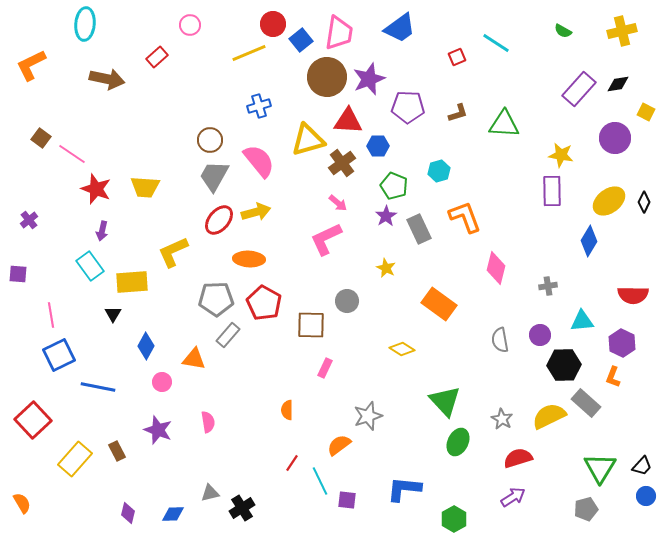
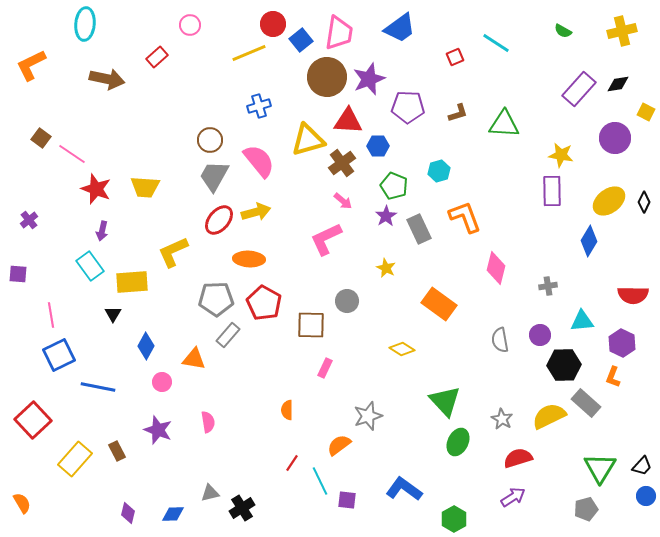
red square at (457, 57): moved 2 px left
pink arrow at (338, 203): moved 5 px right, 2 px up
blue L-shape at (404, 489): rotated 30 degrees clockwise
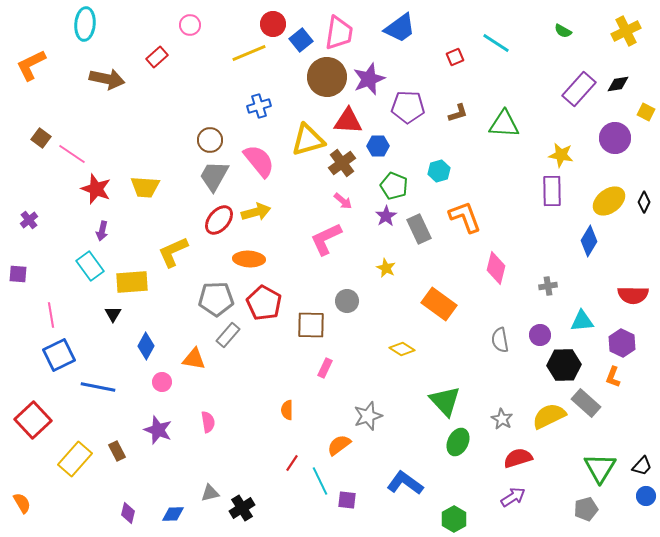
yellow cross at (622, 31): moved 4 px right; rotated 12 degrees counterclockwise
blue L-shape at (404, 489): moved 1 px right, 6 px up
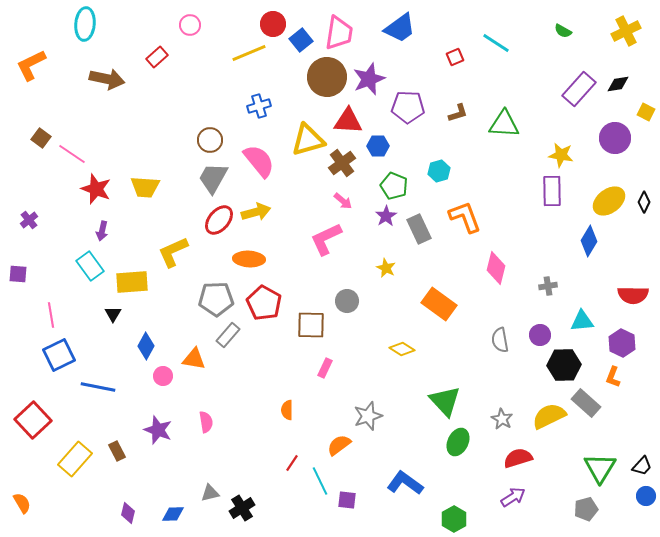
gray trapezoid at (214, 176): moved 1 px left, 2 px down
pink circle at (162, 382): moved 1 px right, 6 px up
pink semicircle at (208, 422): moved 2 px left
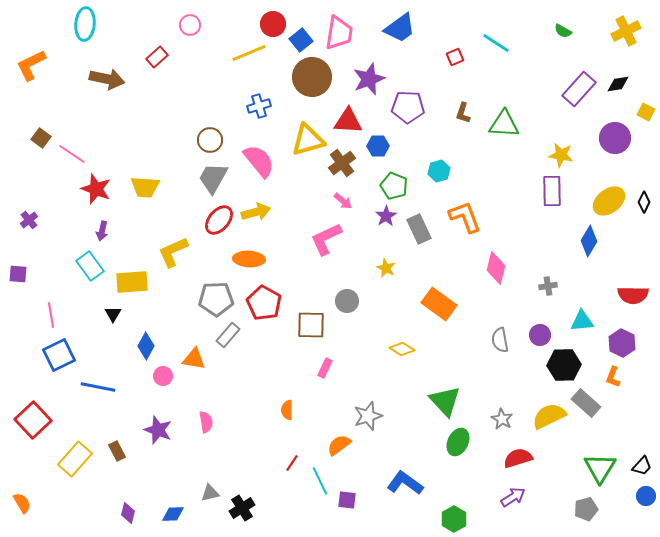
brown circle at (327, 77): moved 15 px left
brown L-shape at (458, 113): moved 5 px right; rotated 125 degrees clockwise
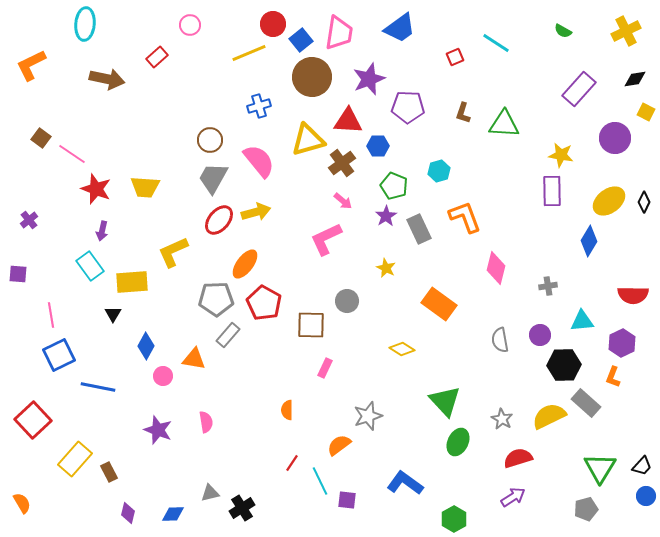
black diamond at (618, 84): moved 17 px right, 5 px up
orange ellipse at (249, 259): moved 4 px left, 5 px down; rotated 56 degrees counterclockwise
purple hexagon at (622, 343): rotated 8 degrees clockwise
brown rectangle at (117, 451): moved 8 px left, 21 px down
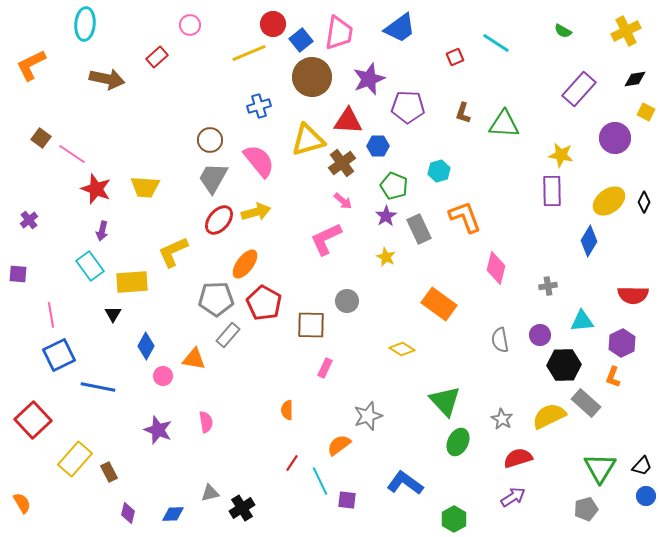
yellow star at (386, 268): moved 11 px up
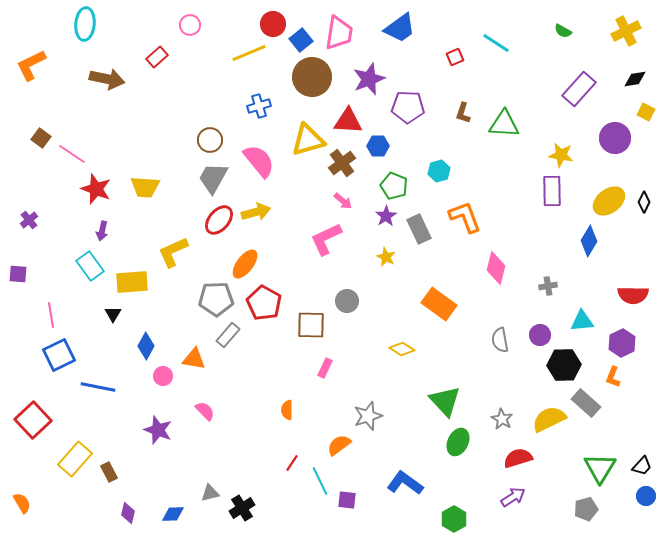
yellow semicircle at (549, 416): moved 3 px down
pink semicircle at (206, 422): moved 1 px left, 11 px up; rotated 35 degrees counterclockwise
